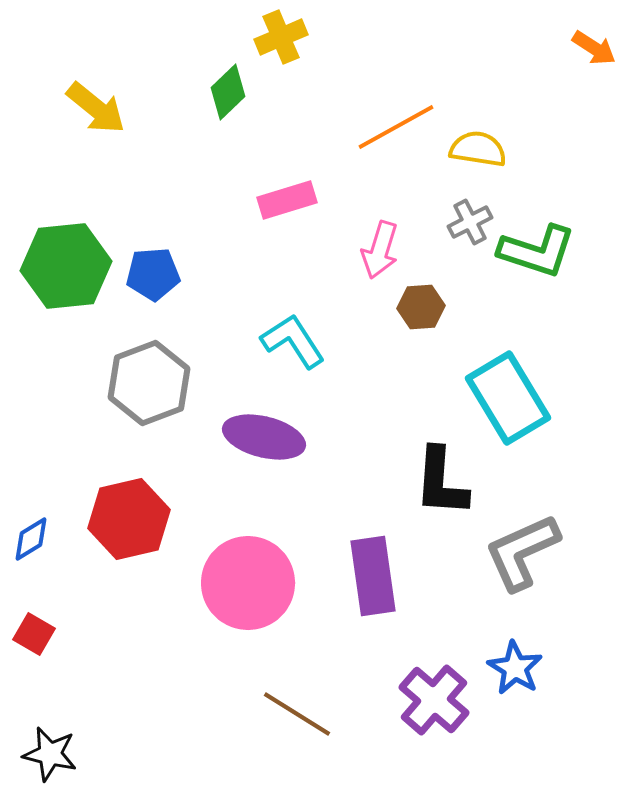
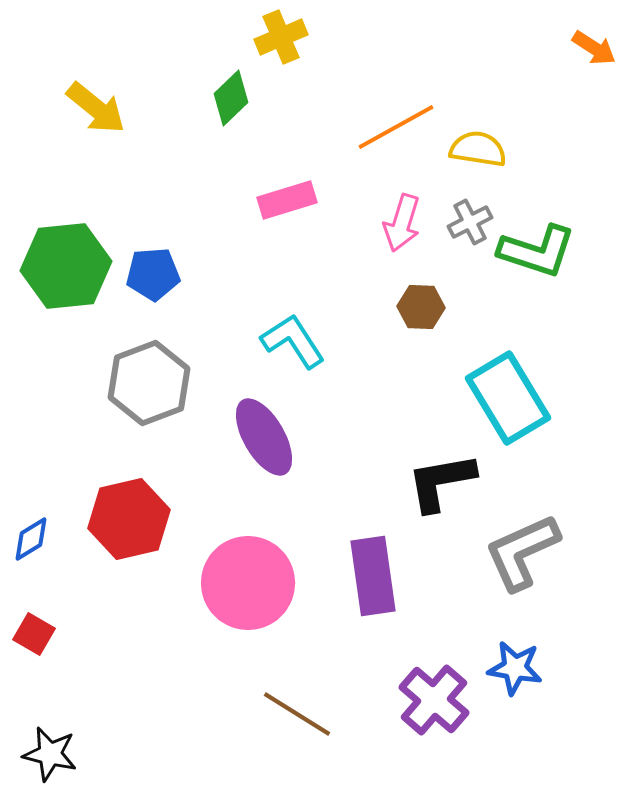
green diamond: moved 3 px right, 6 px down
pink arrow: moved 22 px right, 27 px up
brown hexagon: rotated 6 degrees clockwise
purple ellipse: rotated 46 degrees clockwise
black L-shape: rotated 76 degrees clockwise
blue star: rotated 22 degrees counterclockwise
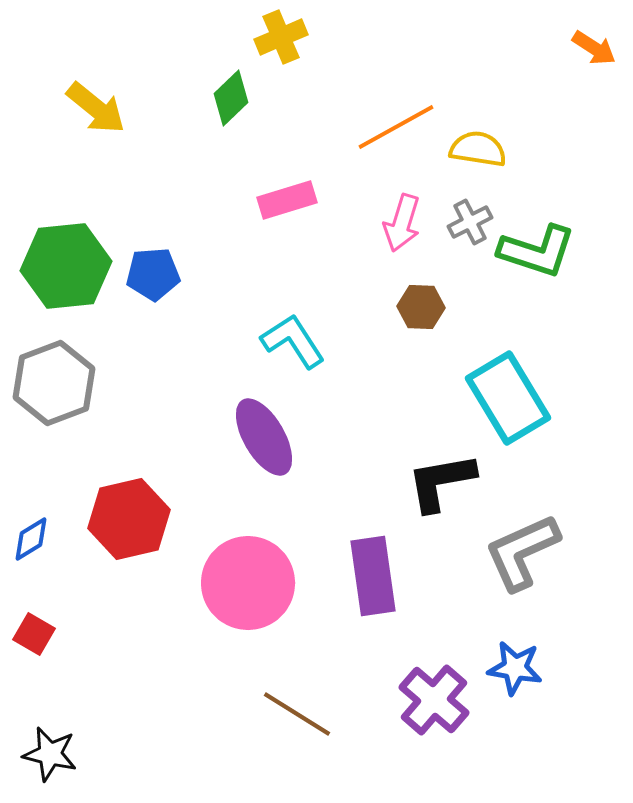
gray hexagon: moved 95 px left
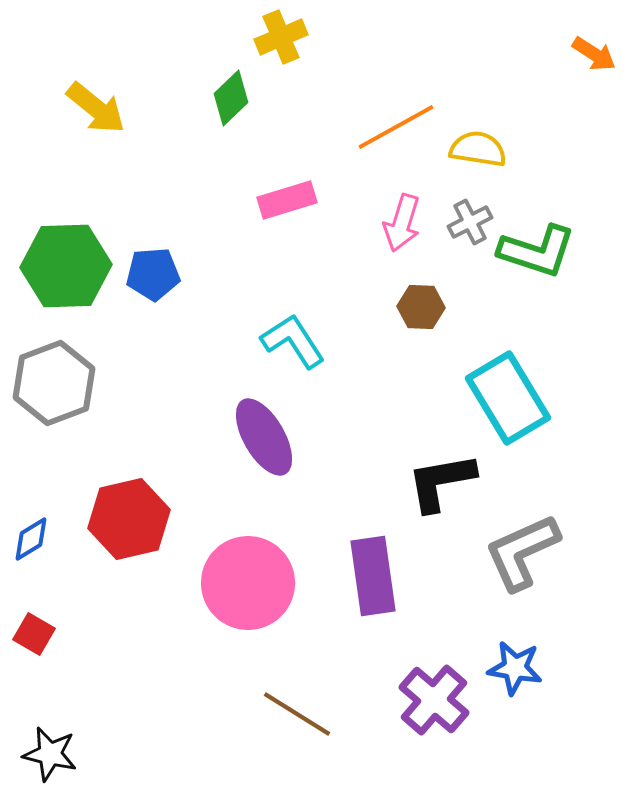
orange arrow: moved 6 px down
green hexagon: rotated 4 degrees clockwise
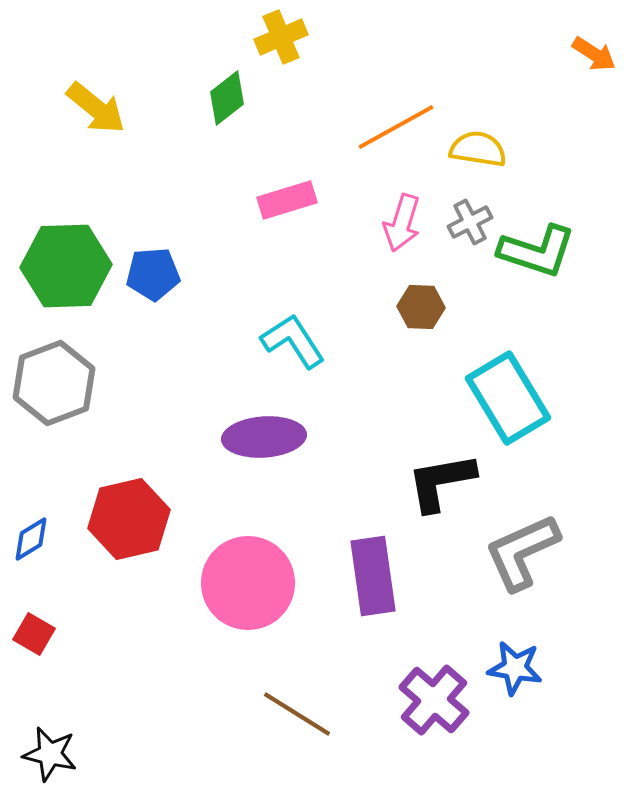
green diamond: moved 4 px left; rotated 6 degrees clockwise
purple ellipse: rotated 64 degrees counterclockwise
